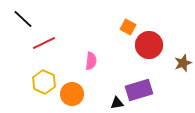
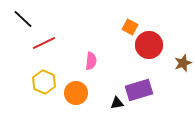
orange square: moved 2 px right
orange circle: moved 4 px right, 1 px up
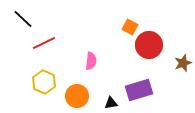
orange circle: moved 1 px right, 3 px down
black triangle: moved 6 px left
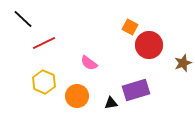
pink semicircle: moved 2 px left, 2 px down; rotated 120 degrees clockwise
purple rectangle: moved 3 px left
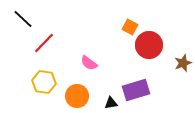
red line: rotated 20 degrees counterclockwise
yellow hexagon: rotated 15 degrees counterclockwise
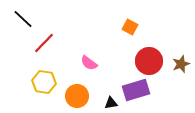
red circle: moved 16 px down
brown star: moved 2 px left, 1 px down
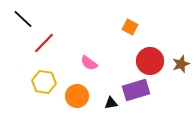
red circle: moved 1 px right
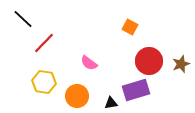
red circle: moved 1 px left
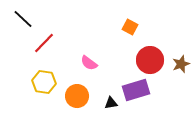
red circle: moved 1 px right, 1 px up
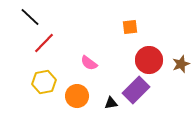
black line: moved 7 px right, 2 px up
orange square: rotated 35 degrees counterclockwise
red circle: moved 1 px left
yellow hexagon: rotated 20 degrees counterclockwise
purple rectangle: rotated 28 degrees counterclockwise
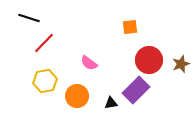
black line: moved 1 px left, 1 px down; rotated 25 degrees counterclockwise
yellow hexagon: moved 1 px right, 1 px up
